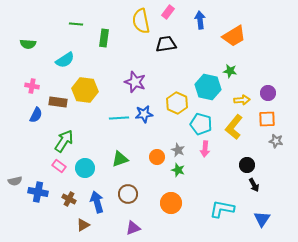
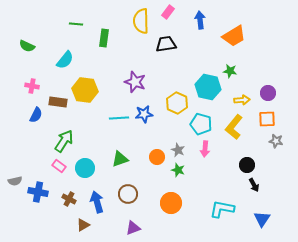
yellow semicircle at (141, 21): rotated 10 degrees clockwise
green semicircle at (28, 44): moved 1 px left, 2 px down; rotated 21 degrees clockwise
cyan semicircle at (65, 60): rotated 18 degrees counterclockwise
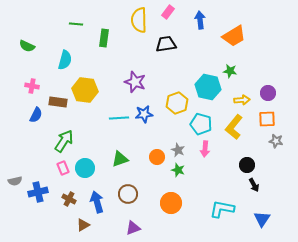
yellow semicircle at (141, 21): moved 2 px left, 1 px up
cyan semicircle at (65, 60): rotated 24 degrees counterclockwise
yellow hexagon at (177, 103): rotated 15 degrees clockwise
pink rectangle at (59, 166): moved 4 px right, 2 px down; rotated 32 degrees clockwise
blue cross at (38, 192): rotated 24 degrees counterclockwise
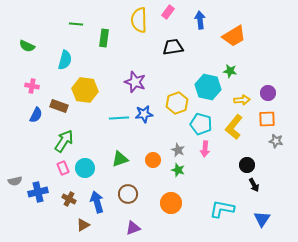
black trapezoid at (166, 44): moved 7 px right, 3 px down
brown rectangle at (58, 102): moved 1 px right, 4 px down; rotated 12 degrees clockwise
orange circle at (157, 157): moved 4 px left, 3 px down
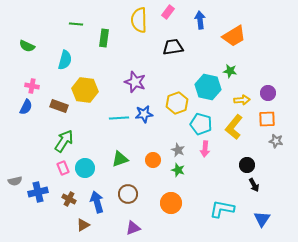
blue semicircle at (36, 115): moved 10 px left, 8 px up
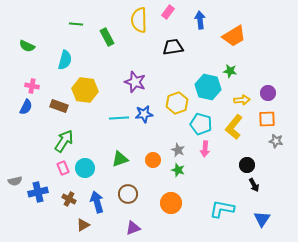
green rectangle at (104, 38): moved 3 px right, 1 px up; rotated 36 degrees counterclockwise
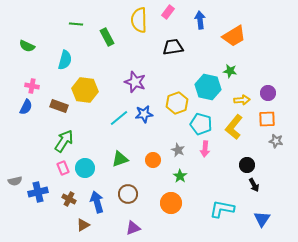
cyan line at (119, 118): rotated 36 degrees counterclockwise
green star at (178, 170): moved 2 px right, 6 px down; rotated 16 degrees clockwise
